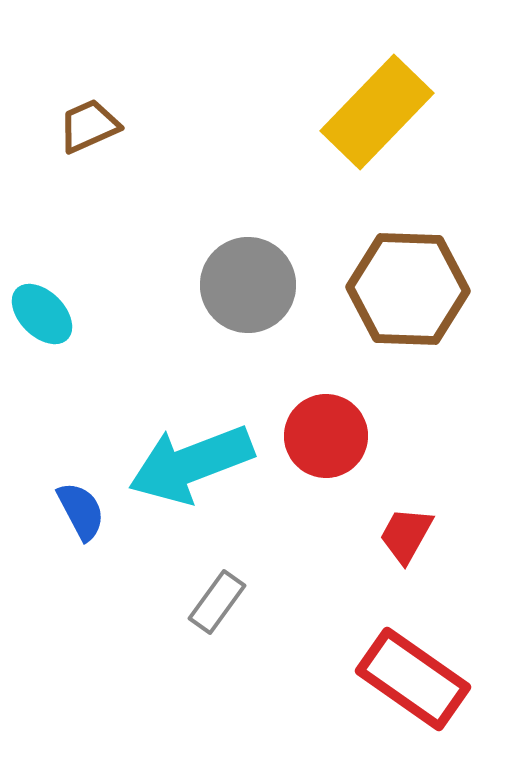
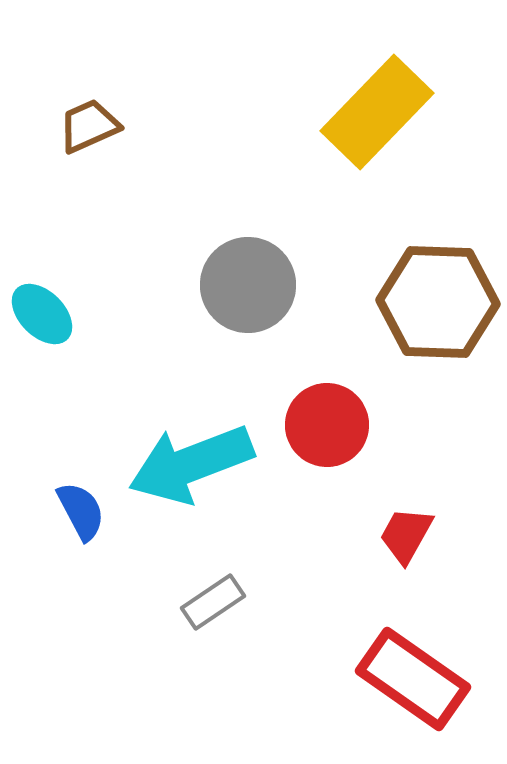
brown hexagon: moved 30 px right, 13 px down
red circle: moved 1 px right, 11 px up
gray rectangle: moved 4 px left; rotated 20 degrees clockwise
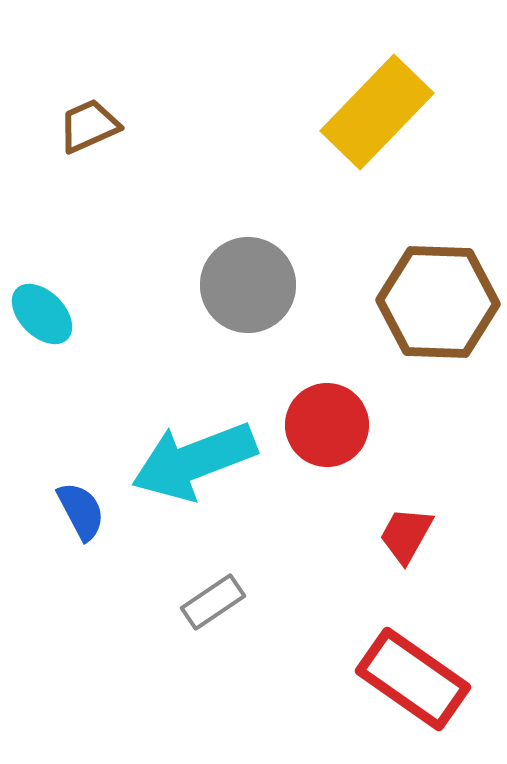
cyan arrow: moved 3 px right, 3 px up
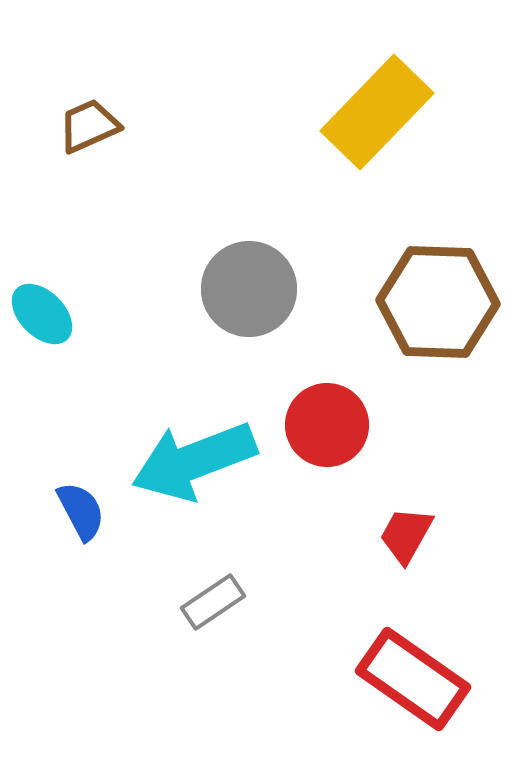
gray circle: moved 1 px right, 4 px down
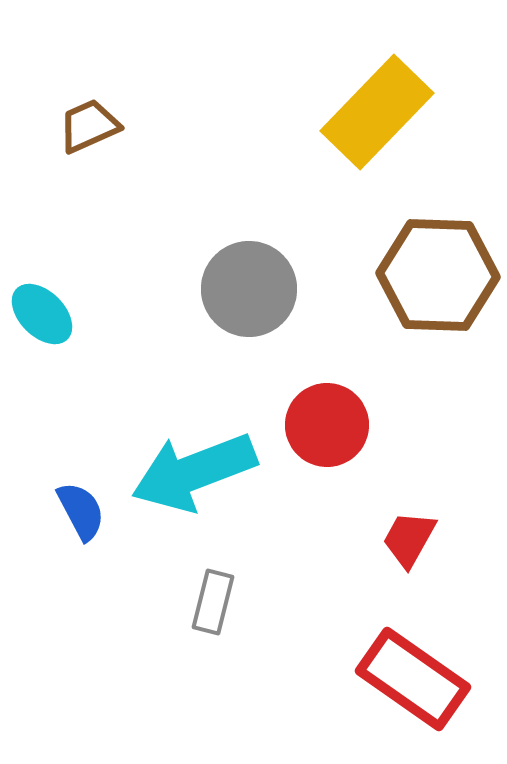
brown hexagon: moved 27 px up
cyan arrow: moved 11 px down
red trapezoid: moved 3 px right, 4 px down
gray rectangle: rotated 42 degrees counterclockwise
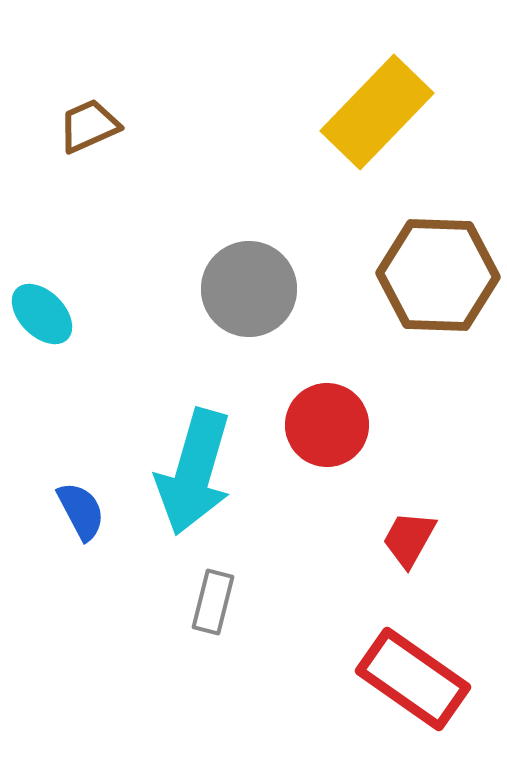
cyan arrow: rotated 53 degrees counterclockwise
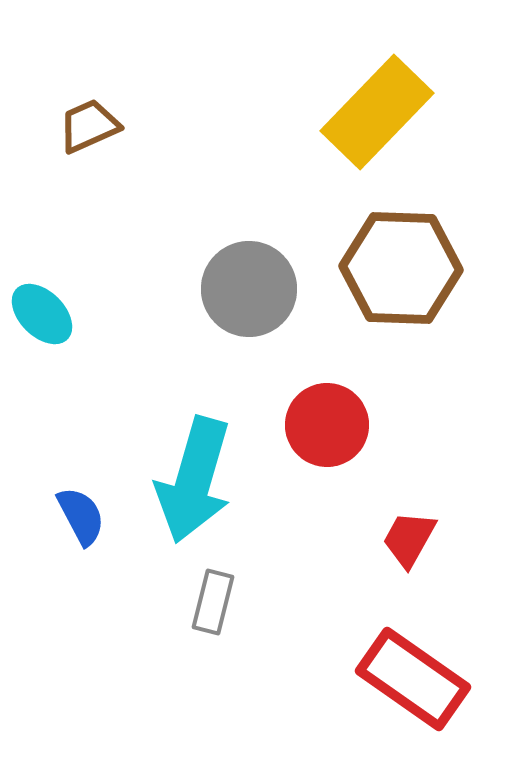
brown hexagon: moved 37 px left, 7 px up
cyan arrow: moved 8 px down
blue semicircle: moved 5 px down
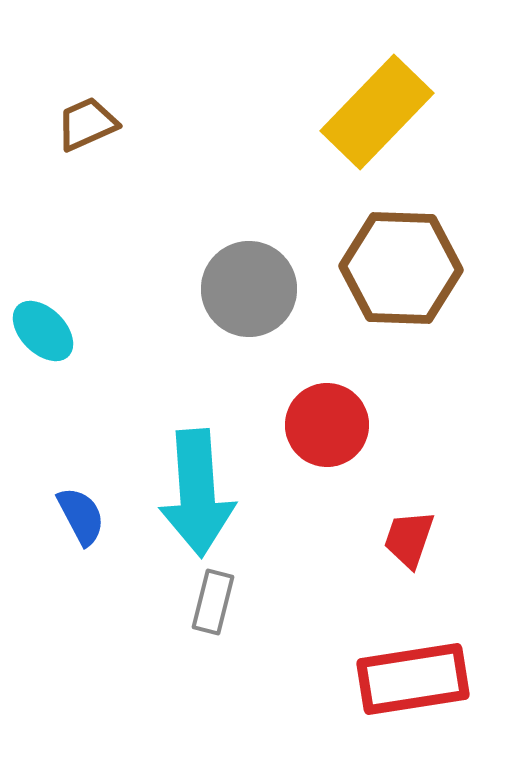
brown trapezoid: moved 2 px left, 2 px up
cyan ellipse: moved 1 px right, 17 px down
cyan arrow: moved 3 px right, 13 px down; rotated 20 degrees counterclockwise
red trapezoid: rotated 10 degrees counterclockwise
red rectangle: rotated 44 degrees counterclockwise
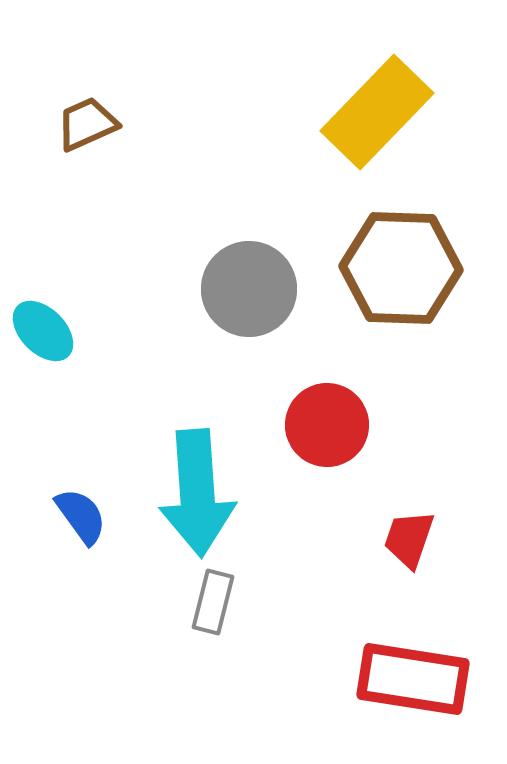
blue semicircle: rotated 8 degrees counterclockwise
red rectangle: rotated 18 degrees clockwise
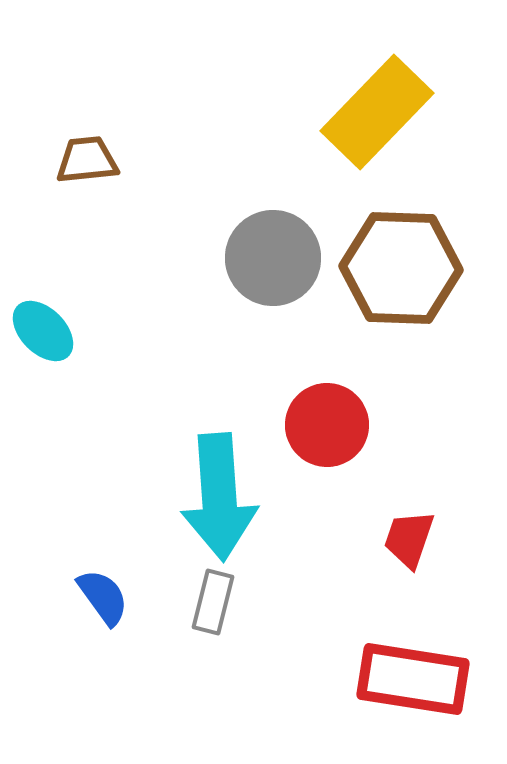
brown trapezoid: moved 36 px down; rotated 18 degrees clockwise
gray circle: moved 24 px right, 31 px up
cyan arrow: moved 22 px right, 4 px down
blue semicircle: moved 22 px right, 81 px down
